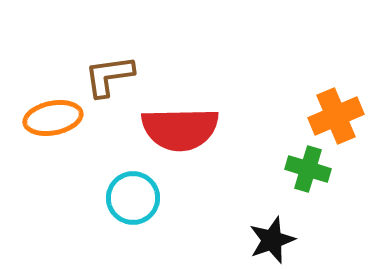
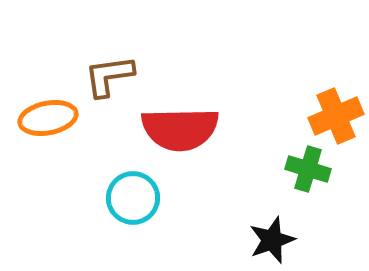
orange ellipse: moved 5 px left
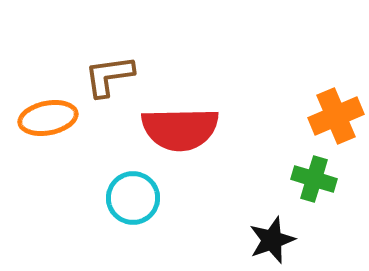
green cross: moved 6 px right, 10 px down
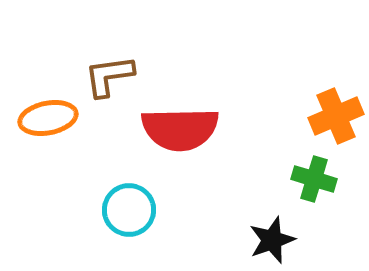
cyan circle: moved 4 px left, 12 px down
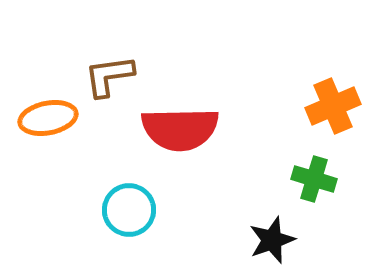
orange cross: moved 3 px left, 10 px up
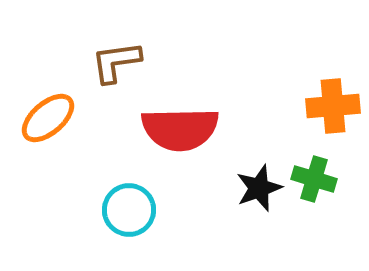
brown L-shape: moved 7 px right, 14 px up
orange cross: rotated 18 degrees clockwise
orange ellipse: rotated 30 degrees counterclockwise
black star: moved 13 px left, 52 px up
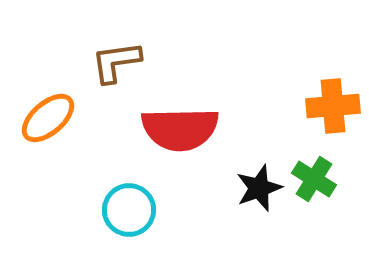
green cross: rotated 15 degrees clockwise
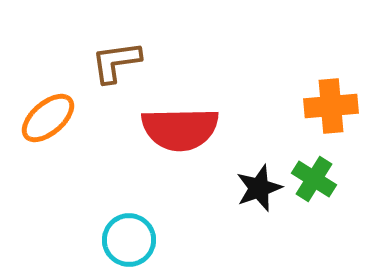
orange cross: moved 2 px left
cyan circle: moved 30 px down
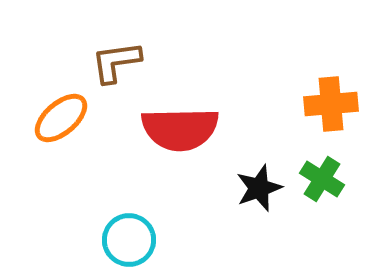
orange cross: moved 2 px up
orange ellipse: moved 13 px right
green cross: moved 8 px right
